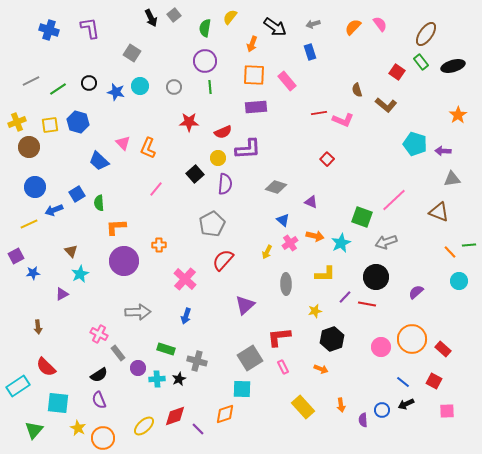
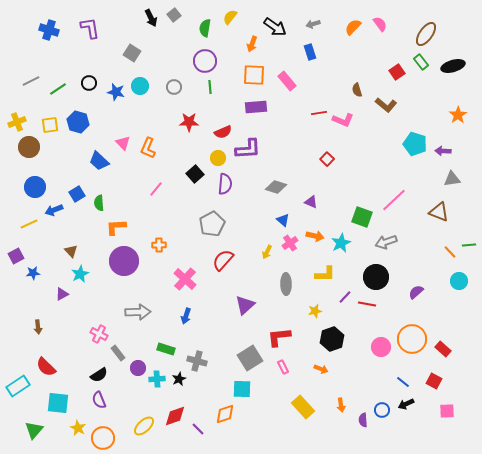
red square at (397, 72): rotated 21 degrees clockwise
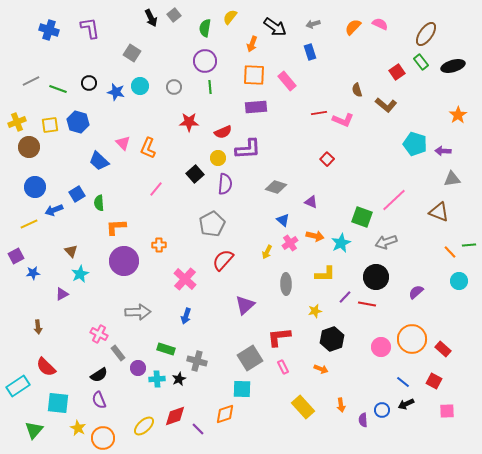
pink semicircle at (380, 24): rotated 28 degrees counterclockwise
green line at (58, 89): rotated 54 degrees clockwise
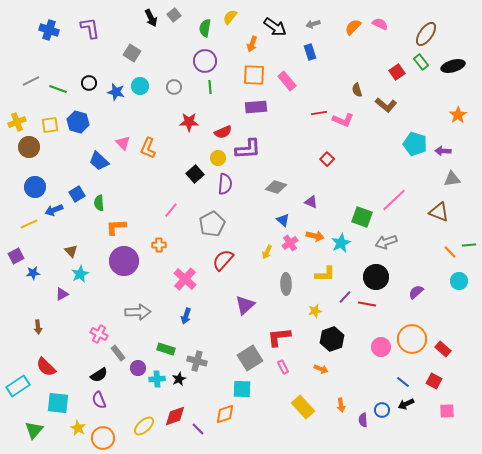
pink line at (156, 189): moved 15 px right, 21 px down
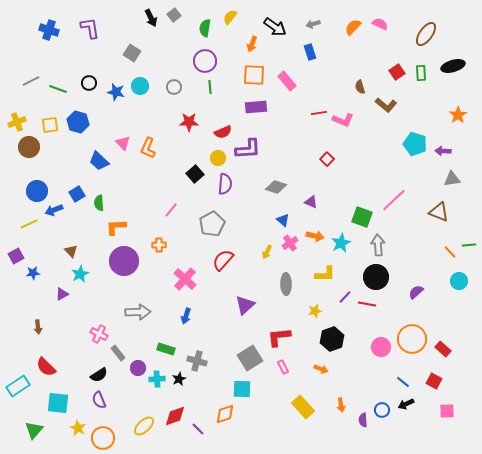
green rectangle at (421, 62): moved 11 px down; rotated 35 degrees clockwise
brown semicircle at (357, 90): moved 3 px right, 3 px up
blue circle at (35, 187): moved 2 px right, 4 px down
gray arrow at (386, 242): moved 8 px left, 3 px down; rotated 105 degrees clockwise
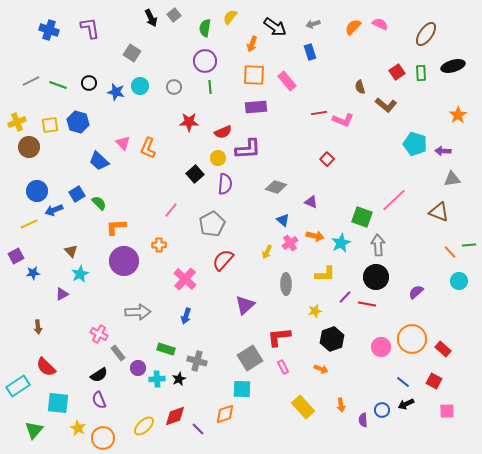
green line at (58, 89): moved 4 px up
green semicircle at (99, 203): rotated 140 degrees clockwise
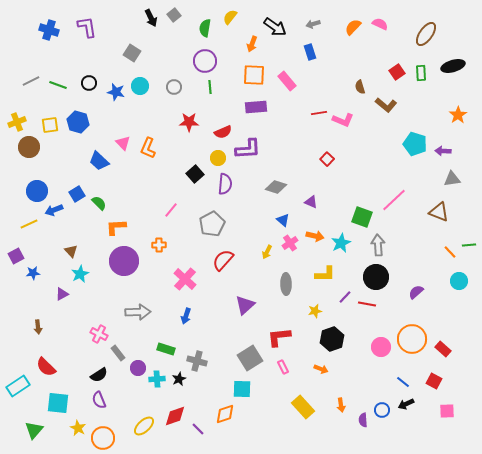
purple L-shape at (90, 28): moved 3 px left, 1 px up
